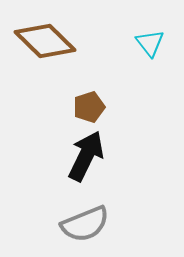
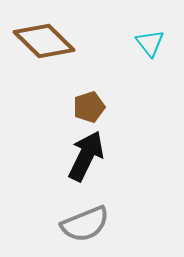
brown diamond: moved 1 px left
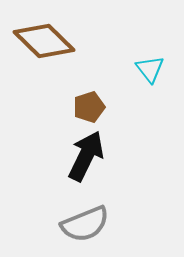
cyan triangle: moved 26 px down
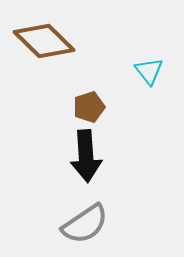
cyan triangle: moved 1 px left, 2 px down
black arrow: rotated 150 degrees clockwise
gray semicircle: rotated 12 degrees counterclockwise
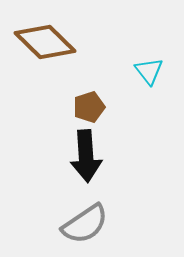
brown diamond: moved 1 px right, 1 px down
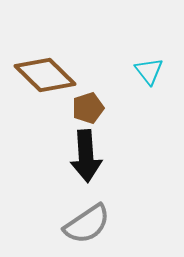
brown diamond: moved 33 px down
brown pentagon: moved 1 px left, 1 px down
gray semicircle: moved 2 px right
